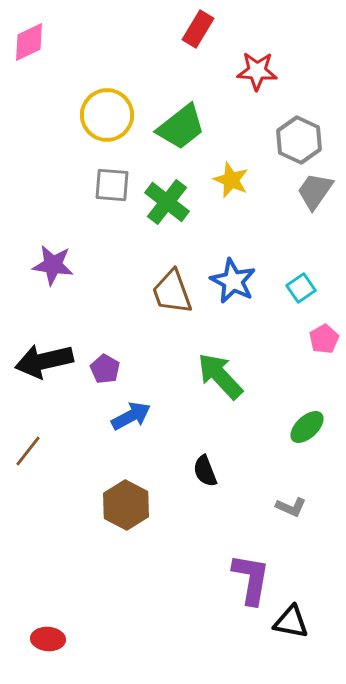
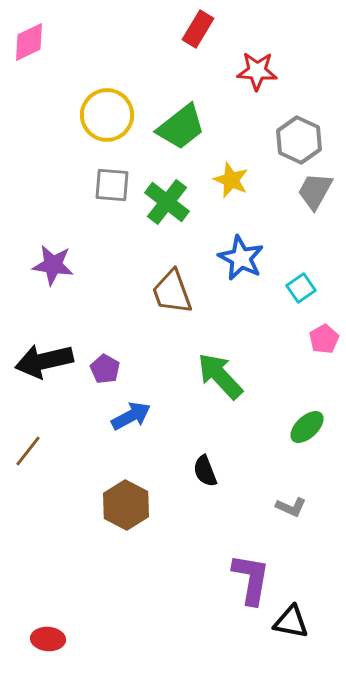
gray trapezoid: rotated 6 degrees counterclockwise
blue star: moved 8 px right, 23 px up
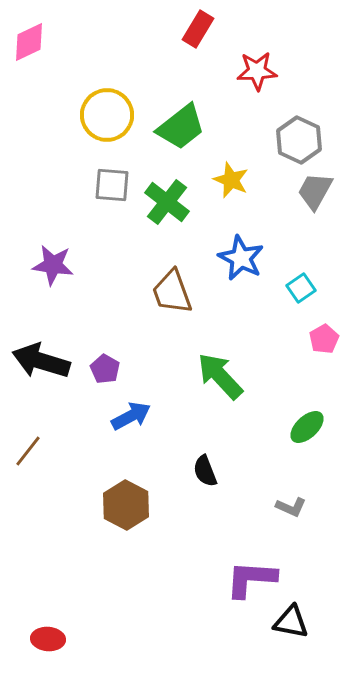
red star: rotated 6 degrees counterclockwise
black arrow: moved 3 px left; rotated 30 degrees clockwise
purple L-shape: rotated 96 degrees counterclockwise
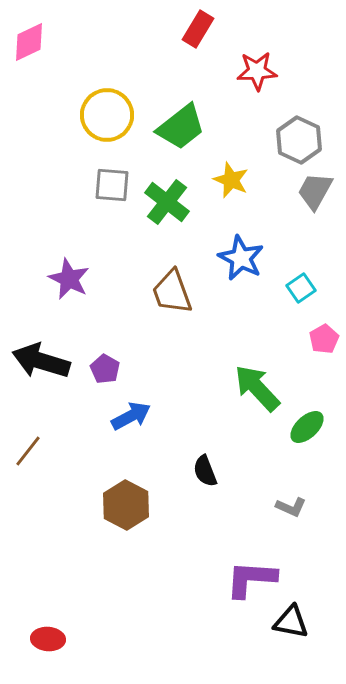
purple star: moved 16 px right, 14 px down; rotated 18 degrees clockwise
green arrow: moved 37 px right, 12 px down
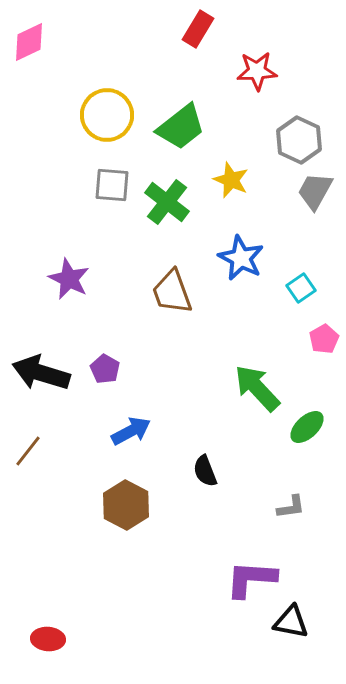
black arrow: moved 12 px down
blue arrow: moved 15 px down
gray L-shape: rotated 32 degrees counterclockwise
